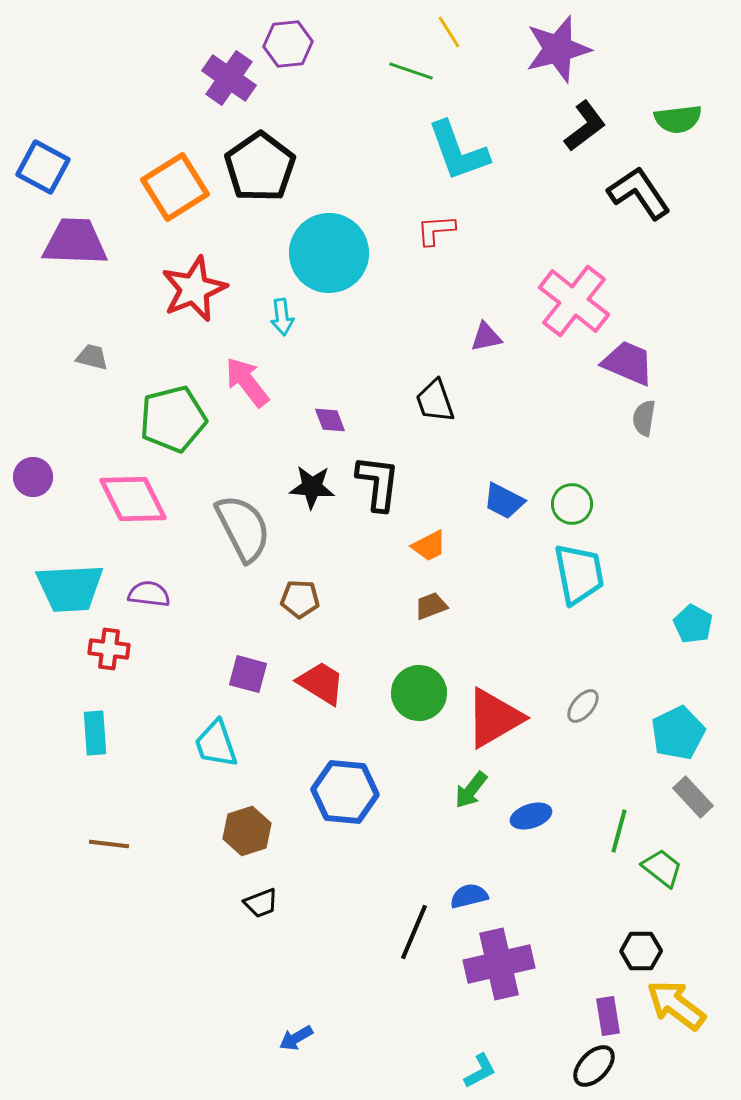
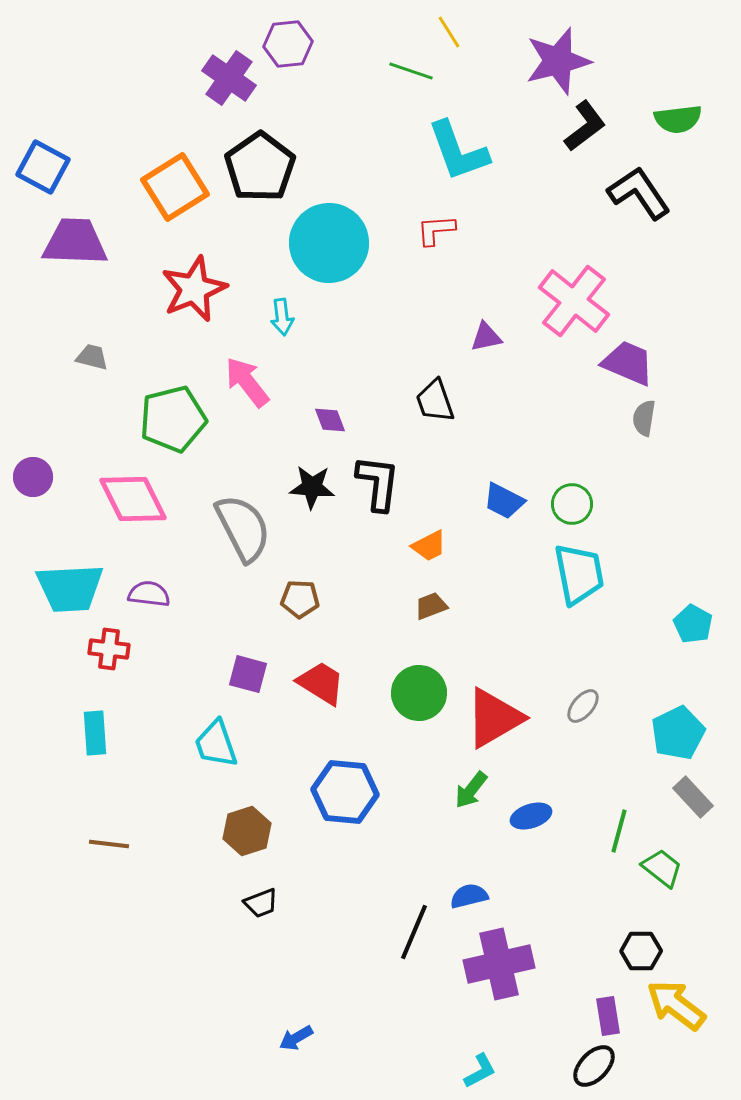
purple star at (558, 49): moved 12 px down
cyan circle at (329, 253): moved 10 px up
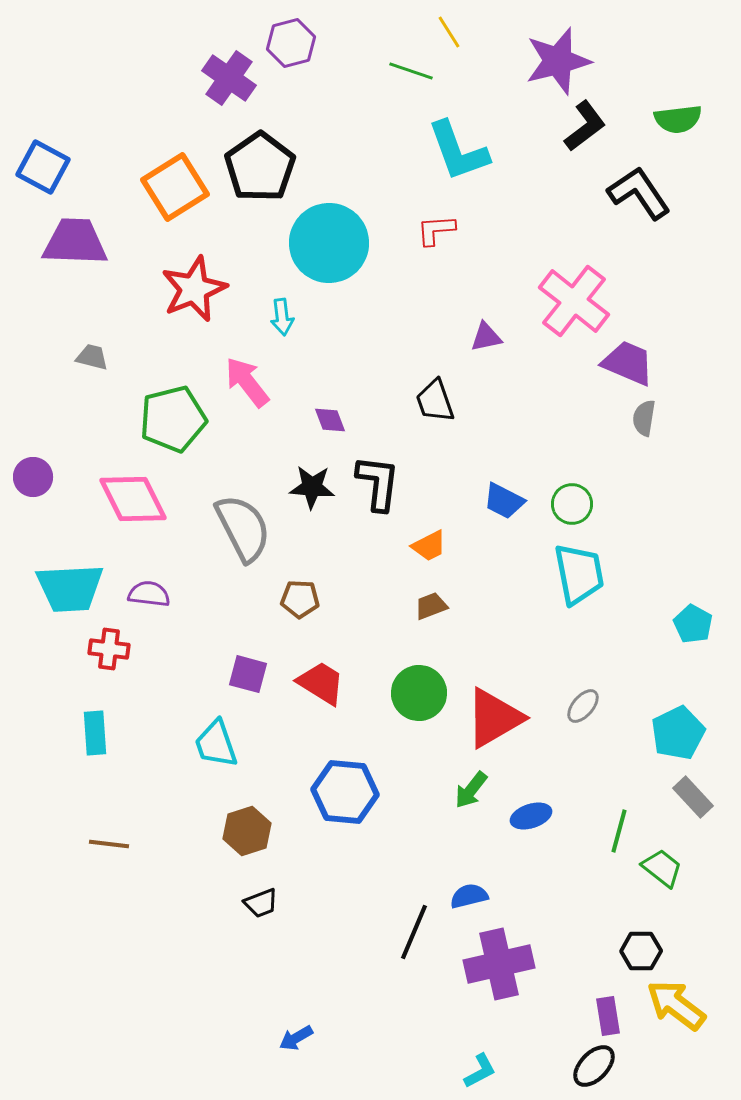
purple hexagon at (288, 44): moved 3 px right, 1 px up; rotated 9 degrees counterclockwise
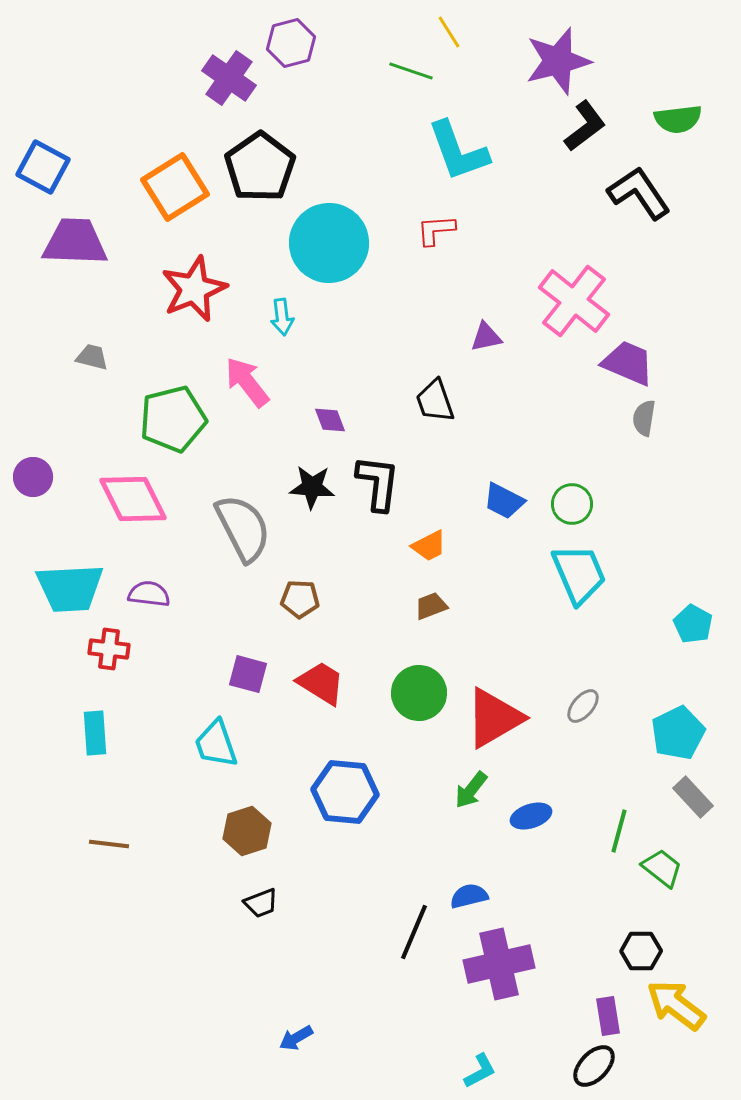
cyan trapezoid at (579, 574): rotated 12 degrees counterclockwise
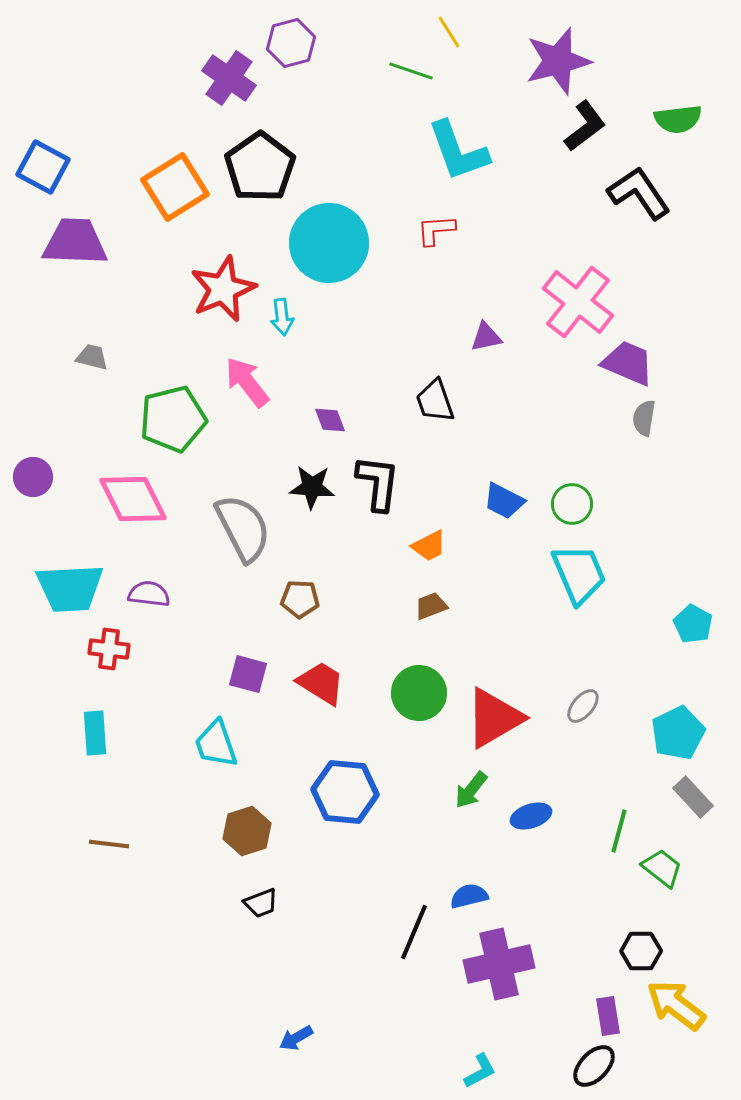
red star at (194, 289): moved 29 px right
pink cross at (574, 301): moved 4 px right, 1 px down
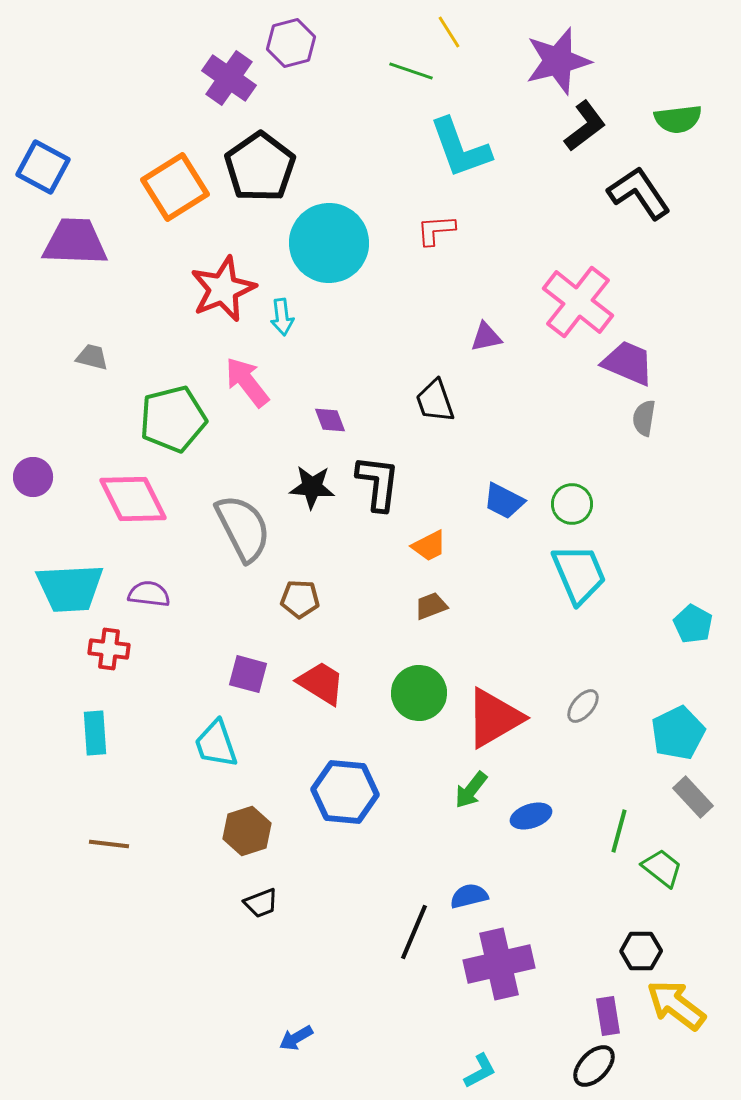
cyan L-shape at (458, 151): moved 2 px right, 3 px up
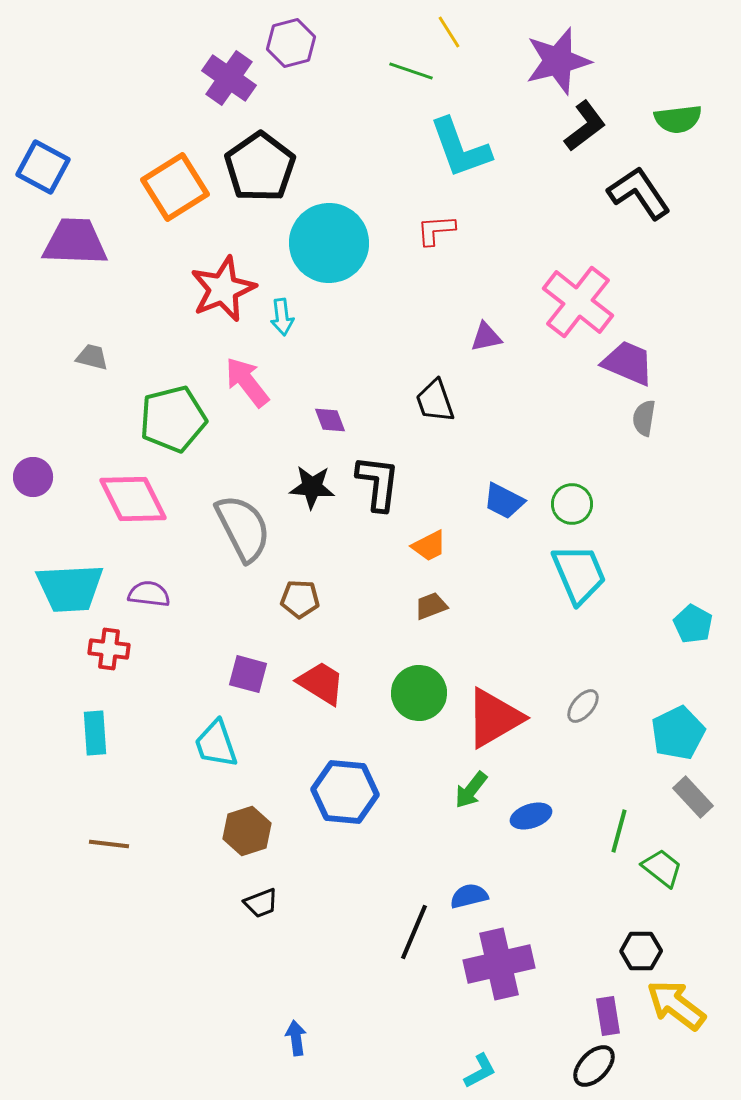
blue arrow at (296, 1038): rotated 112 degrees clockwise
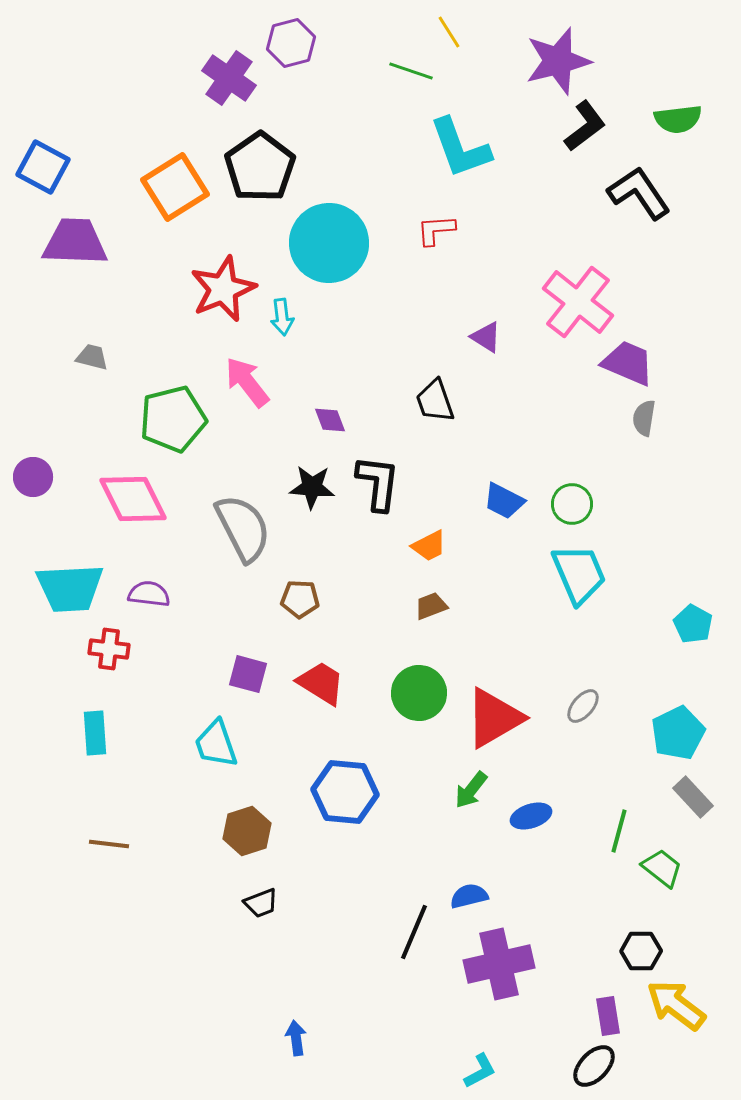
purple triangle at (486, 337): rotated 44 degrees clockwise
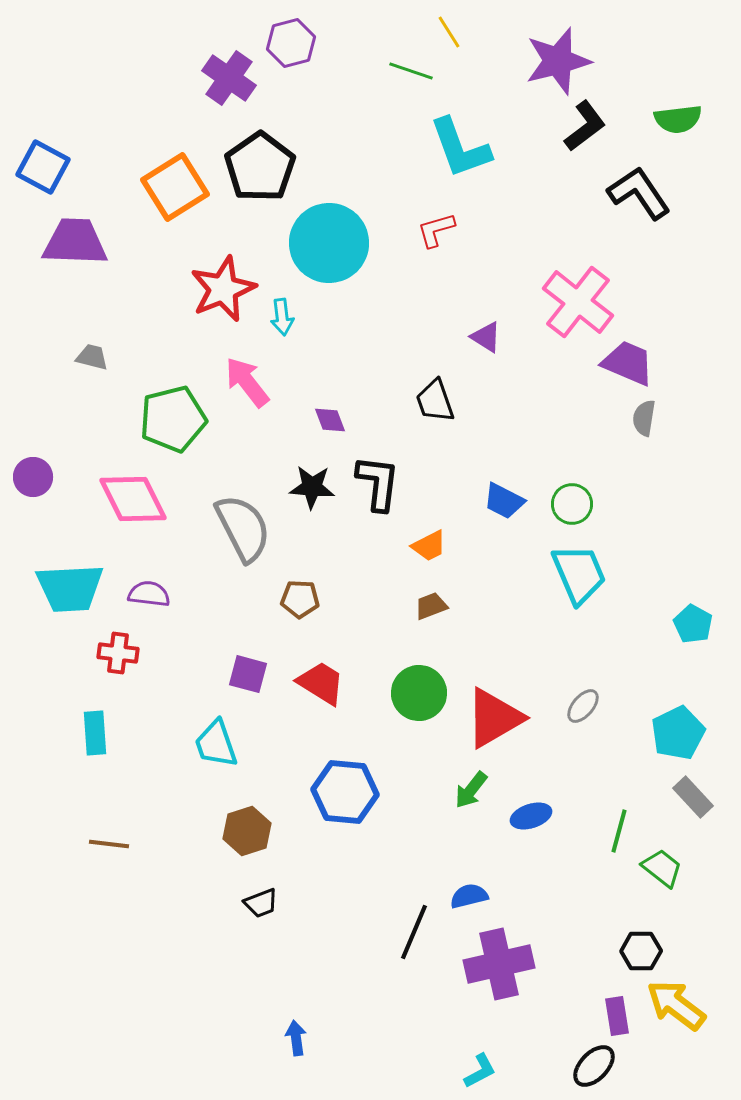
red L-shape at (436, 230): rotated 12 degrees counterclockwise
red cross at (109, 649): moved 9 px right, 4 px down
purple rectangle at (608, 1016): moved 9 px right
